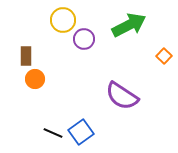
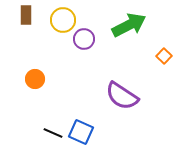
brown rectangle: moved 41 px up
blue square: rotated 30 degrees counterclockwise
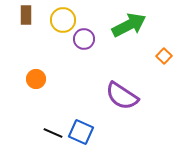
orange circle: moved 1 px right
